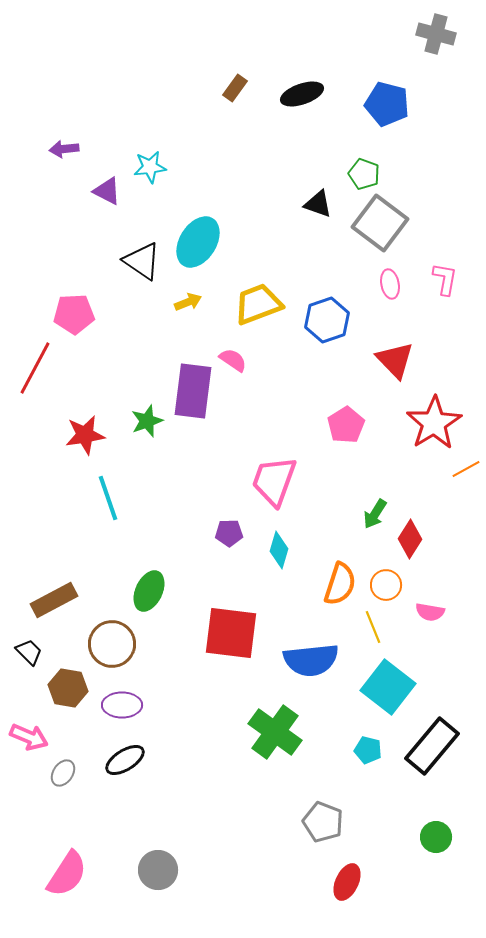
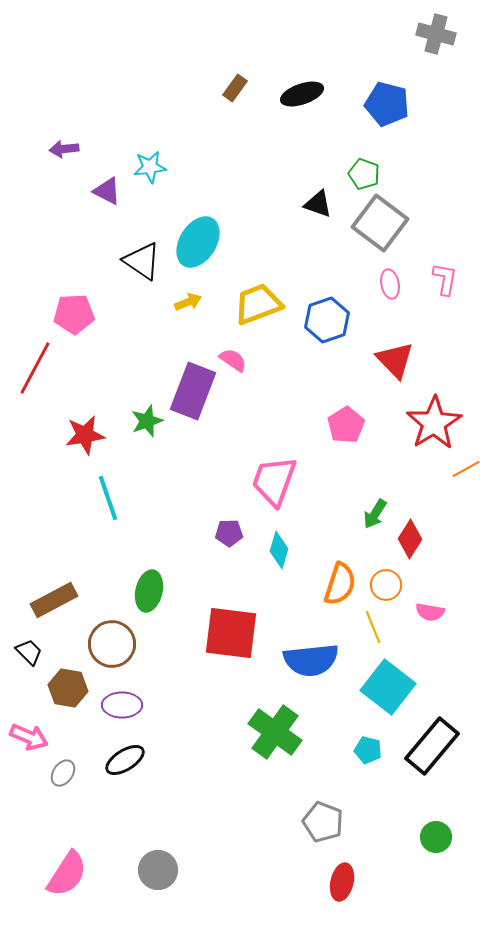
purple rectangle at (193, 391): rotated 14 degrees clockwise
green ellipse at (149, 591): rotated 12 degrees counterclockwise
red ellipse at (347, 882): moved 5 px left; rotated 12 degrees counterclockwise
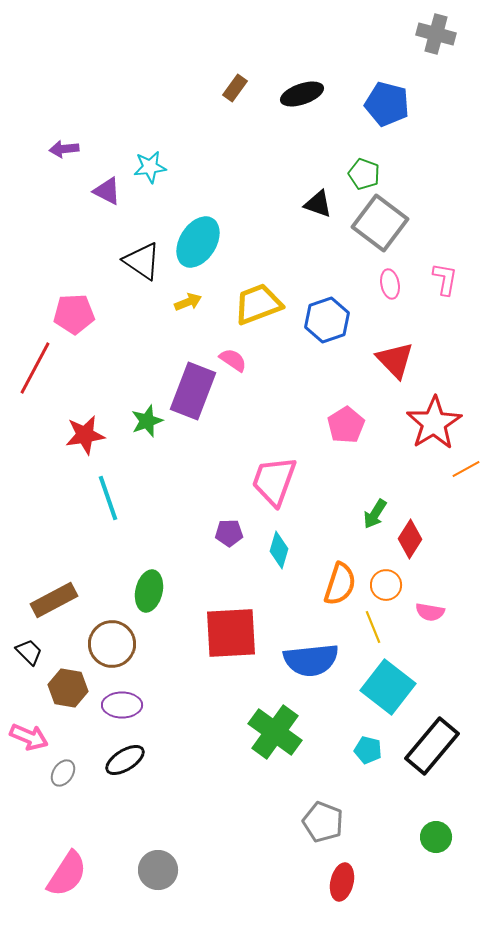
red square at (231, 633): rotated 10 degrees counterclockwise
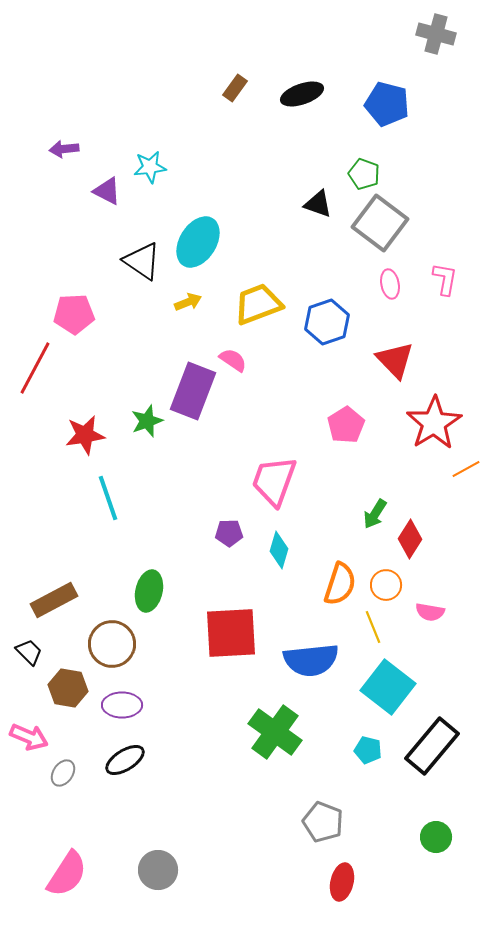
blue hexagon at (327, 320): moved 2 px down
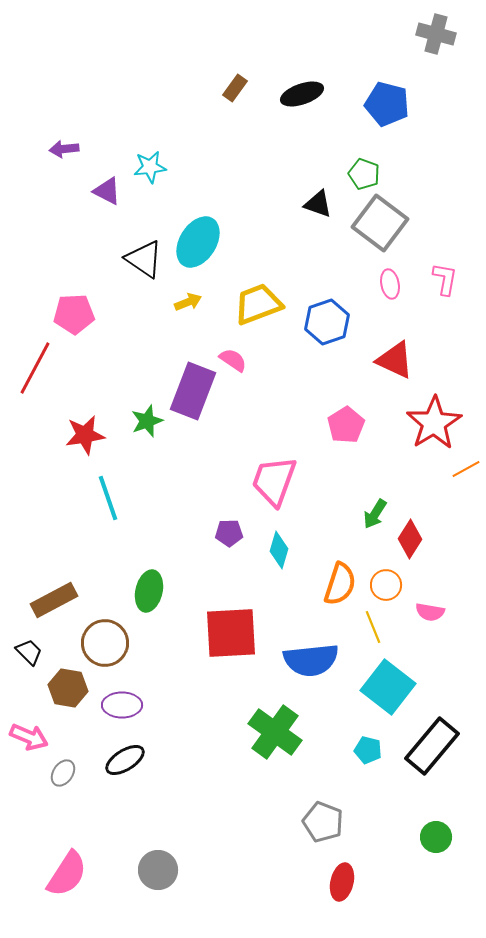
black triangle at (142, 261): moved 2 px right, 2 px up
red triangle at (395, 360): rotated 21 degrees counterclockwise
brown circle at (112, 644): moved 7 px left, 1 px up
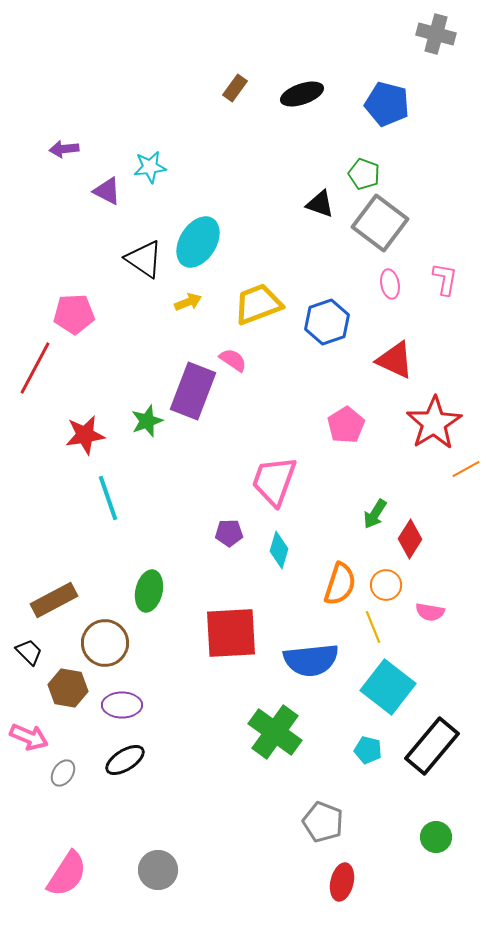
black triangle at (318, 204): moved 2 px right
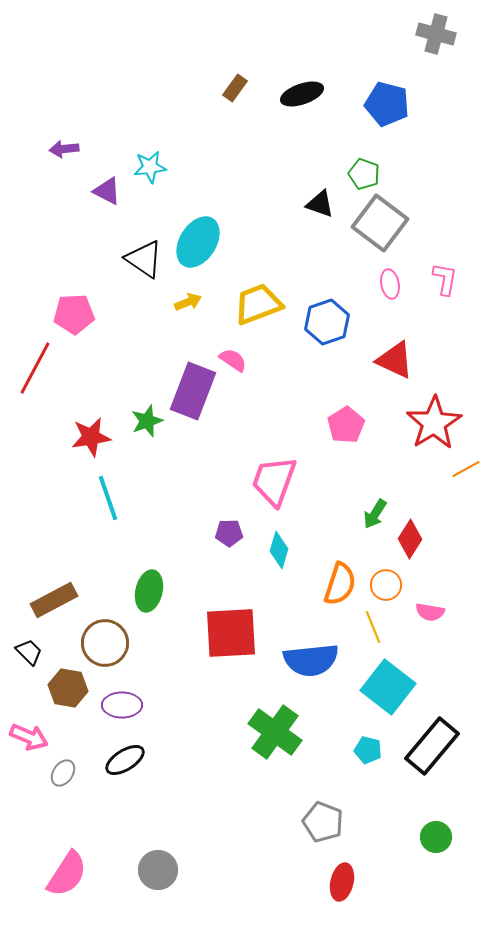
red star at (85, 435): moved 6 px right, 2 px down
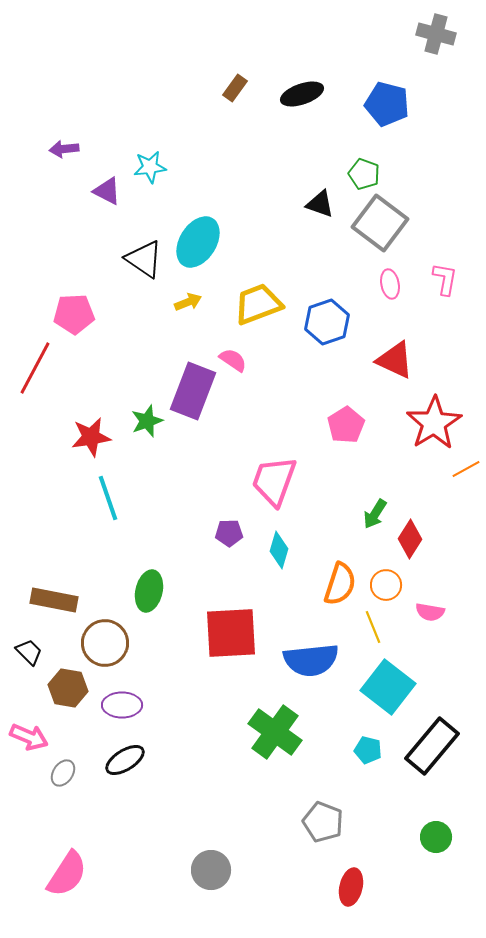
brown rectangle at (54, 600): rotated 39 degrees clockwise
gray circle at (158, 870): moved 53 px right
red ellipse at (342, 882): moved 9 px right, 5 px down
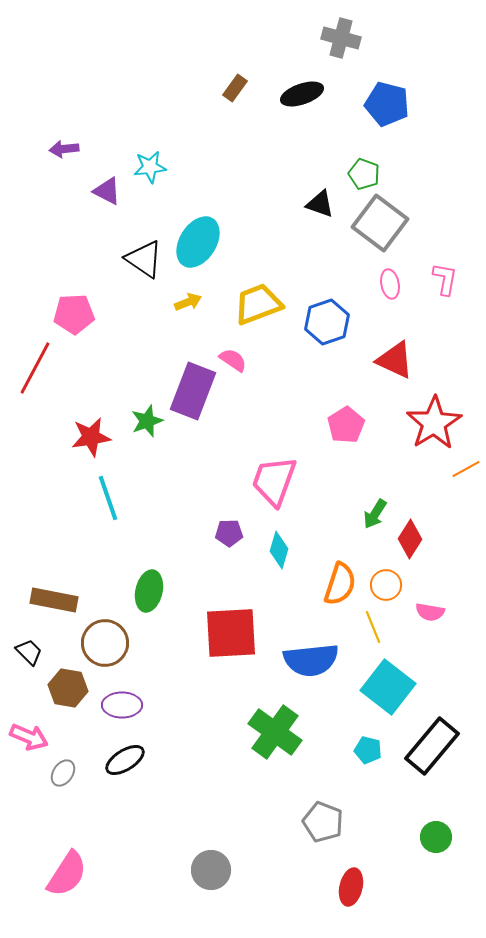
gray cross at (436, 34): moved 95 px left, 4 px down
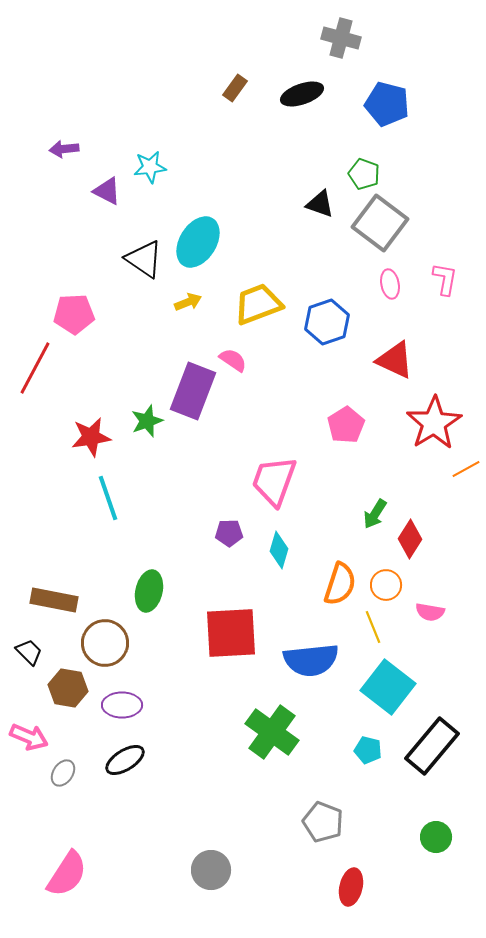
green cross at (275, 732): moved 3 px left
